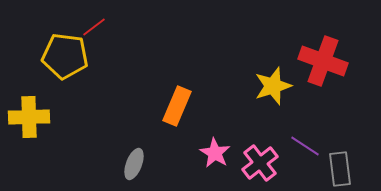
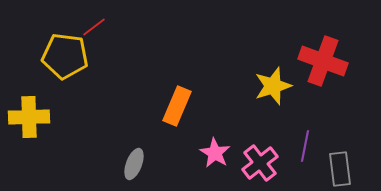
purple line: rotated 68 degrees clockwise
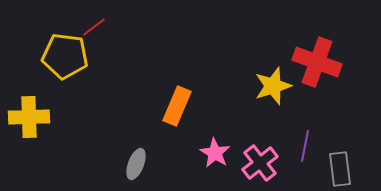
red cross: moved 6 px left, 1 px down
gray ellipse: moved 2 px right
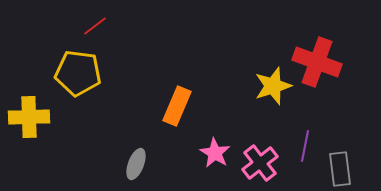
red line: moved 1 px right, 1 px up
yellow pentagon: moved 13 px right, 17 px down
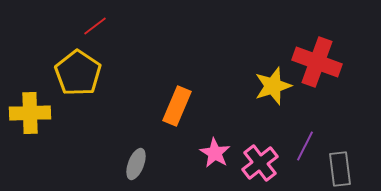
yellow pentagon: rotated 27 degrees clockwise
yellow cross: moved 1 px right, 4 px up
purple line: rotated 16 degrees clockwise
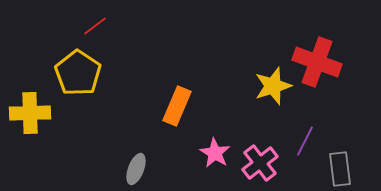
purple line: moved 5 px up
gray ellipse: moved 5 px down
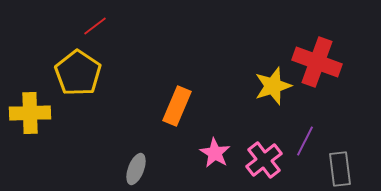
pink cross: moved 4 px right, 3 px up
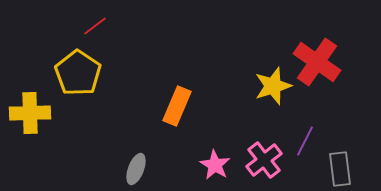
red cross: rotated 15 degrees clockwise
pink star: moved 12 px down
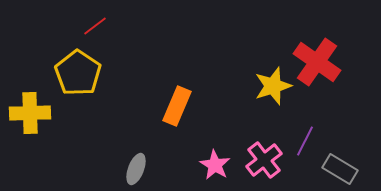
gray rectangle: rotated 52 degrees counterclockwise
